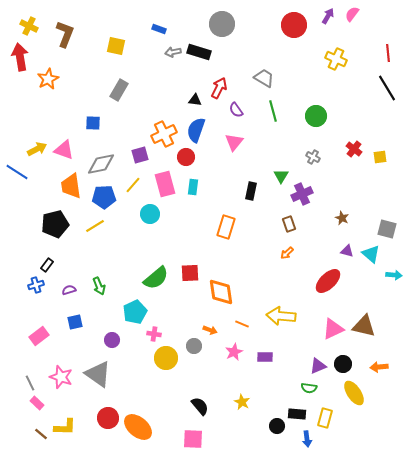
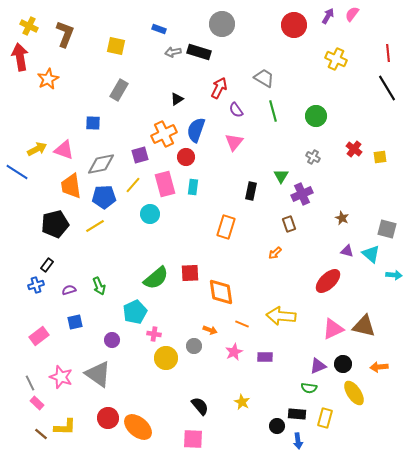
black triangle at (195, 100): moved 18 px left, 1 px up; rotated 40 degrees counterclockwise
orange arrow at (287, 253): moved 12 px left
blue arrow at (307, 439): moved 9 px left, 2 px down
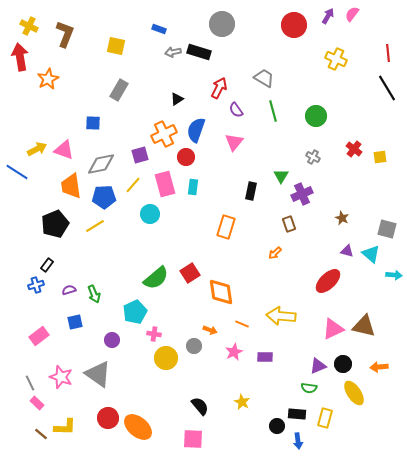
black pentagon at (55, 224): rotated 8 degrees counterclockwise
red square at (190, 273): rotated 30 degrees counterclockwise
green arrow at (99, 286): moved 5 px left, 8 px down
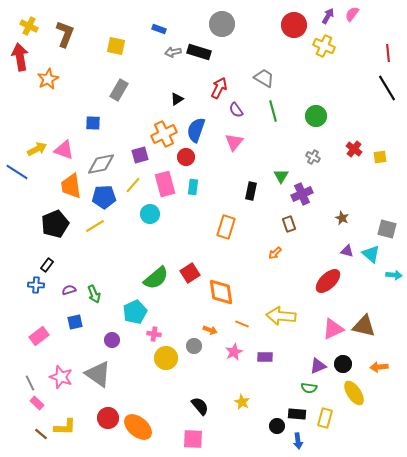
yellow cross at (336, 59): moved 12 px left, 13 px up
blue cross at (36, 285): rotated 21 degrees clockwise
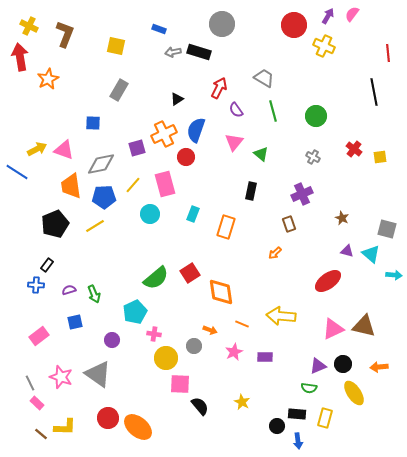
black line at (387, 88): moved 13 px left, 4 px down; rotated 20 degrees clockwise
purple square at (140, 155): moved 3 px left, 7 px up
green triangle at (281, 176): moved 20 px left, 22 px up; rotated 21 degrees counterclockwise
cyan rectangle at (193, 187): moved 27 px down; rotated 14 degrees clockwise
red ellipse at (328, 281): rotated 8 degrees clockwise
pink square at (193, 439): moved 13 px left, 55 px up
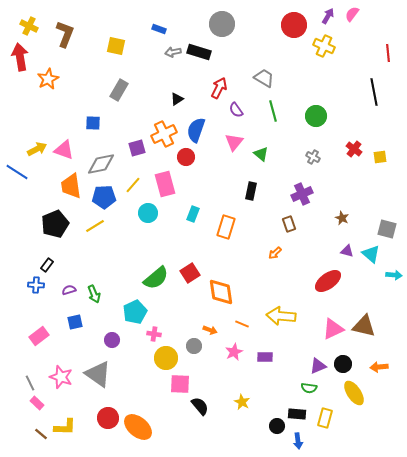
cyan circle at (150, 214): moved 2 px left, 1 px up
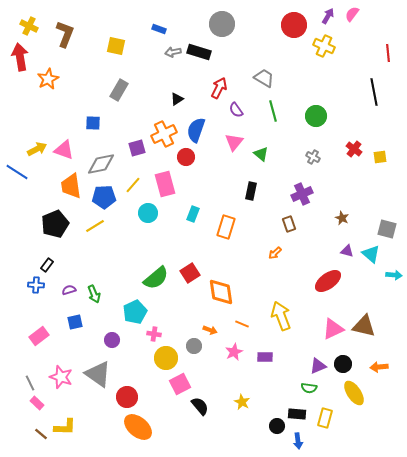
yellow arrow at (281, 316): rotated 64 degrees clockwise
pink square at (180, 384): rotated 30 degrees counterclockwise
red circle at (108, 418): moved 19 px right, 21 px up
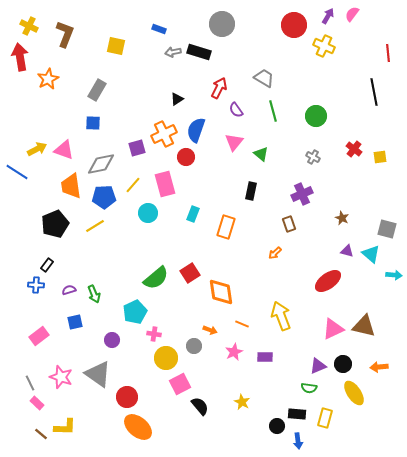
gray rectangle at (119, 90): moved 22 px left
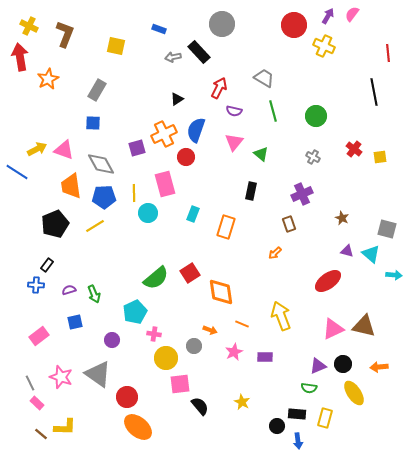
gray arrow at (173, 52): moved 5 px down
black rectangle at (199, 52): rotated 30 degrees clockwise
purple semicircle at (236, 110): moved 2 px left, 1 px down; rotated 42 degrees counterclockwise
gray diamond at (101, 164): rotated 72 degrees clockwise
yellow line at (133, 185): moved 1 px right, 8 px down; rotated 42 degrees counterclockwise
pink square at (180, 384): rotated 20 degrees clockwise
